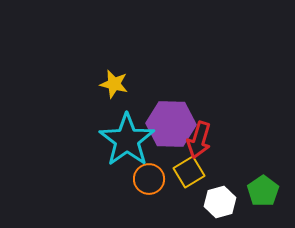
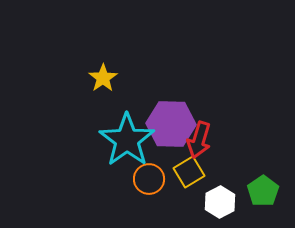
yellow star: moved 11 px left, 6 px up; rotated 24 degrees clockwise
white hexagon: rotated 12 degrees counterclockwise
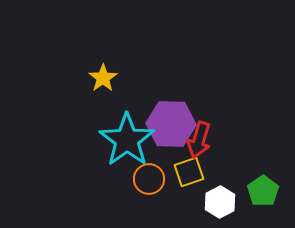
yellow square: rotated 12 degrees clockwise
